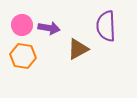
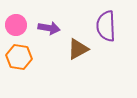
pink circle: moved 6 px left
orange hexagon: moved 4 px left, 1 px down
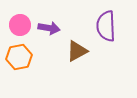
pink circle: moved 4 px right
brown triangle: moved 1 px left, 2 px down
orange hexagon: rotated 20 degrees counterclockwise
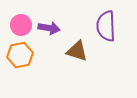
pink circle: moved 1 px right
brown triangle: rotated 45 degrees clockwise
orange hexagon: moved 1 px right, 2 px up
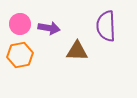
pink circle: moved 1 px left, 1 px up
brown triangle: rotated 15 degrees counterclockwise
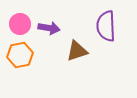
brown triangle: rotated 20 degrees counterclockwise
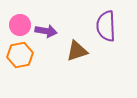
pink circle: moved 1 px down
purple arrow: moved 3 px left, 3 px down
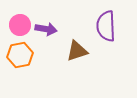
purple arrow: moved 2 px up
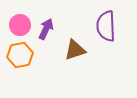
purple arrow: rotated 75 degrees counterclockwise
brown triangle: moved 2 px left, 1 px up
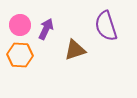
purple semicircle: rotated 16 degrees counterclockwise
orange hexagon: rotated 15 degrees clockwise
